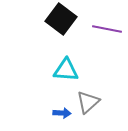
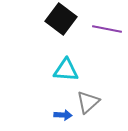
blue arrow: moved 1 px right, 2 px down
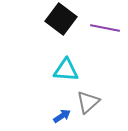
purple line: moved 2 px left, 1 px up
blue arrow: moved 1 px left, 1 px down; rotated 36 degrees counterclockwise
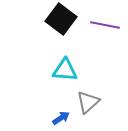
purple line: moved 3 px up
cyan triangle: moved 1 px left
blue arrow: moved 1 px left, 2 px down
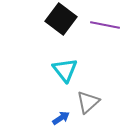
cyan triangle: rotated 48 degrees clockwise
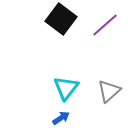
purple line: rotated 52 degrees counterclockwise
cyan triangle: moved 1 px right, 18 px down; rotated 16 degrees clockwise
gray triangle: moved 21 px right, 11 px up
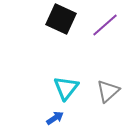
black square: rotated 12 degrees counterclockwise
gray triangle: moved 1 px left
blue arrow: moved 6 px left
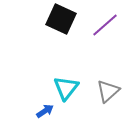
blue arrow: moved 10 px left, 7 px up
